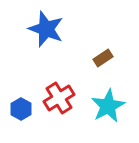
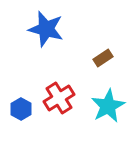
blue star: rotated 6 degrees counterclockwise
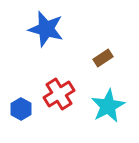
red cross: moved 4 px up
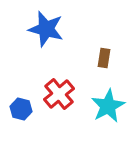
brown rectangle: moved 1 px right; rotated 48 degrees counterclockwise
red cross: rotated 8 degrees counterclockwise
blue hexagon: rotated 15 degrees counterclockwise
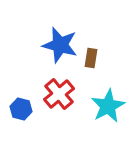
blue star: moved 14 px right, 16 px down
brown rectangle: moved 13 px left
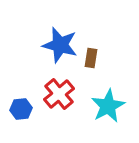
blue hexagon: rotated 20 degrees counterclockwise
